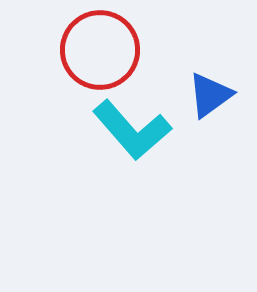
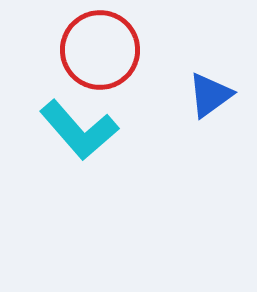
cyan L-shape: moved 53 px left
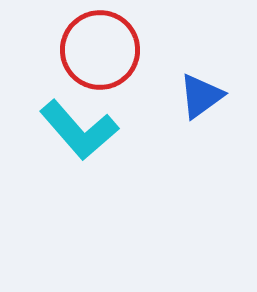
blue triangle: moved 9 px left, 1 px down
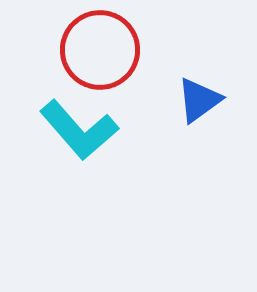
blue triangle: moved 2 px left, 4 px down
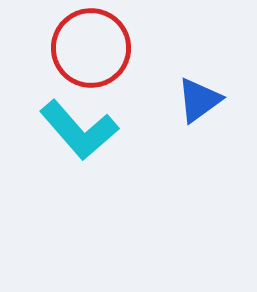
red circle: moved 9 px left, 2 px up
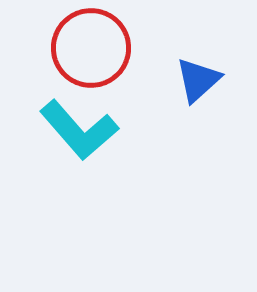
blue triangle: moved 1 px left, 20 px up; rotated 6 degrees counterclockwise
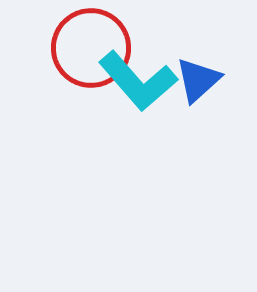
cyan L-shape: moved 59 px right, 49 px up
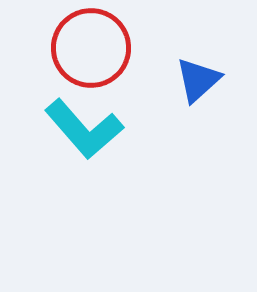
cyan L-shape: moved 54 px left, 48 px down
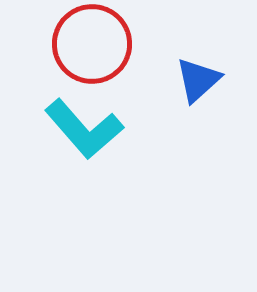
red circle: moved 1 px right, 4 px up
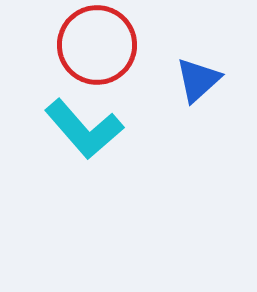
red circle: moved 5 px right, 1 px down
